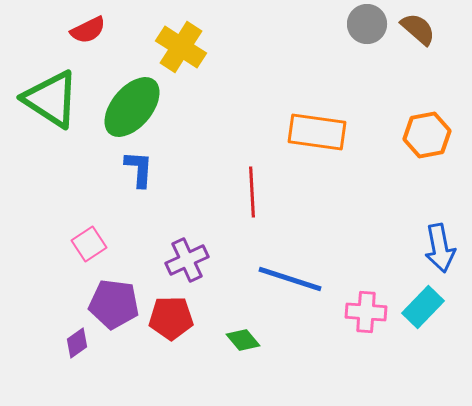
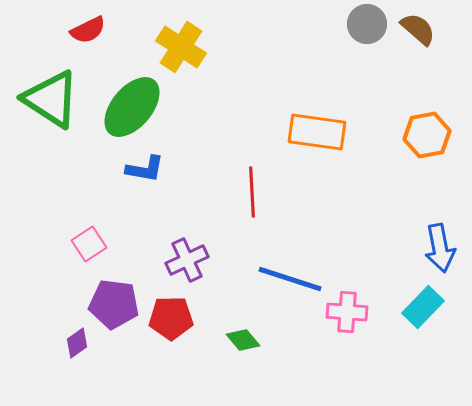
blue L-shape: moved 6 px right; rotated 96 degrees clockwise
pink cross: moved 19 px left
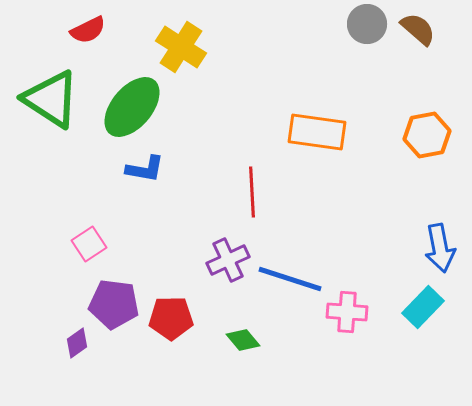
purple cross: moved 41 px right
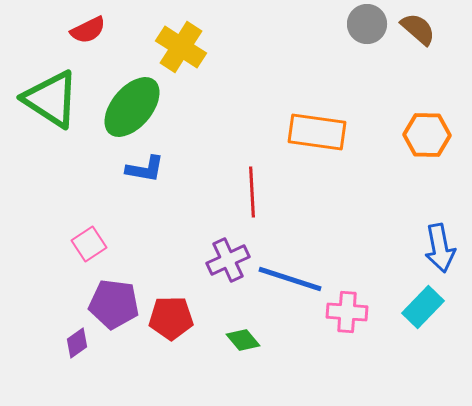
orange hexagon: rotated 12 degrees clockwise
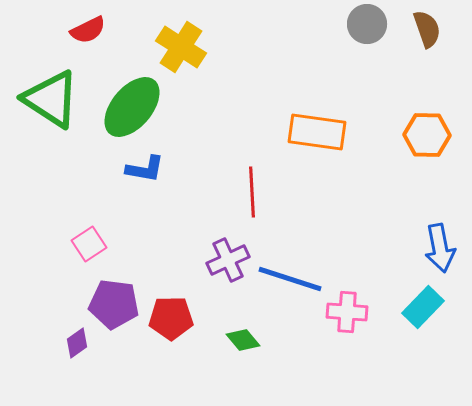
brown semicircle: moved 9 px right; rotated 30 degrees clockwise
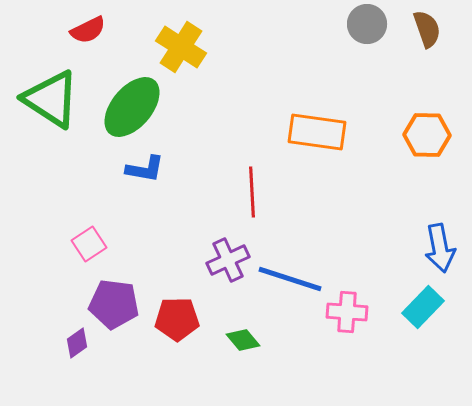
red pentagon: moved 6 px right, 1 px down
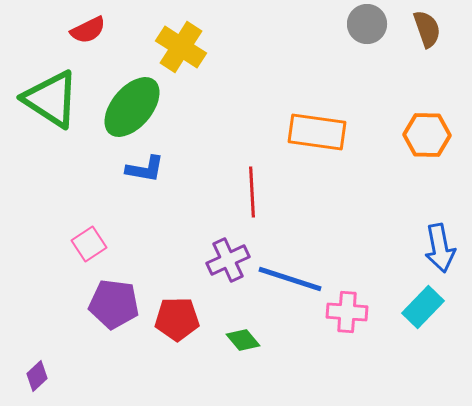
purple diamond: moved 40 px left, 33 px down; rotated 8 degrees counterclockwise
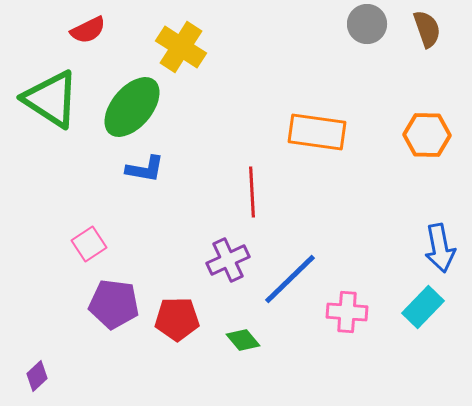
blue line: rotated 62 degrees counterclockwise
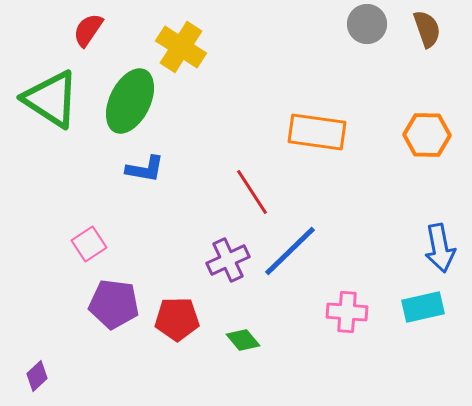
red semicircle: rotated 150 degrees clockwise
green ellipse: moved 2 px left, 6 px up; rotated 14 degrees counterclockwise
red line: rotated 30 degrees counterclockwise
blue line: moved 28 px up
cyan rectangle: rotated 33 degrees clockwise
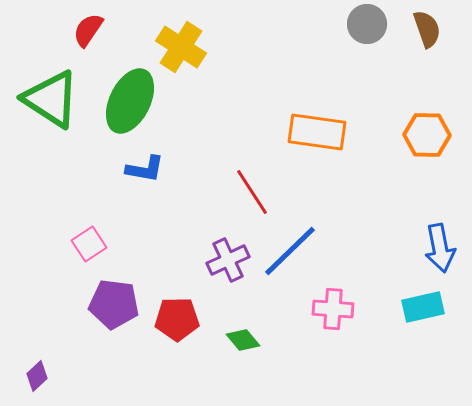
pink cross: moved 14 px left, 3 px up
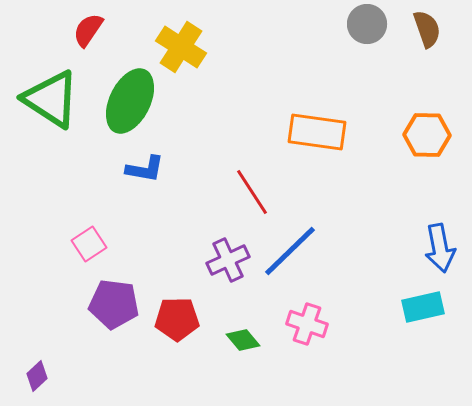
pink cross: moved 26 px left, 15 px down; rotated 15 degrees clockwise
